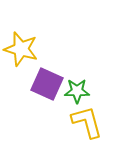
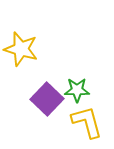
purple square: moved 15 px down; rotated 20 degrees clockwise
green star: moved 1 px up
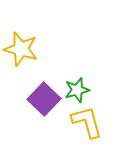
green star: rotated 15 degrees counterclockwise
purple square: moved 3 px left
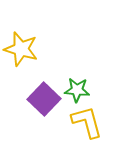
green star: rotated 20 degrees clockwise
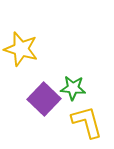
green star: moved 4 px left, 2 px up
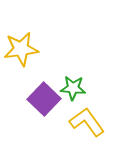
yellow star: rotated 24 degrees counterclockwise
yellow L-shape: rotated 21 degrees counterclockwise
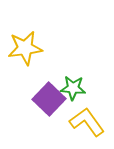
yellow star: moved 4 px right, 1 px up
purple square: moved 5 px right
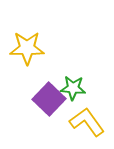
yellow star: moved 2 px right; rotated 8 degrees clockwise
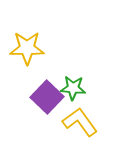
purple square: moved 2 px left, 2 px up
yellow L-shape: moved 7 px left
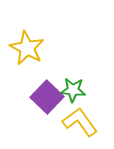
yellow star: rotated 28 degrees clockwise
green star: moved 2 px down
